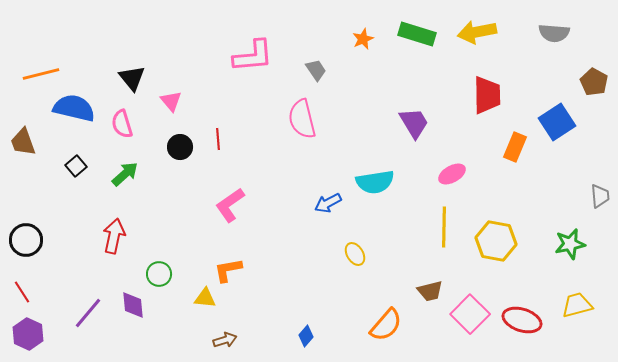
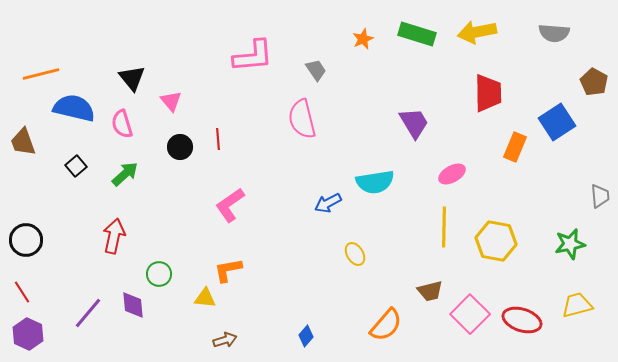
red trapezoid at (487, 95): moved 1 px right, 2 px up
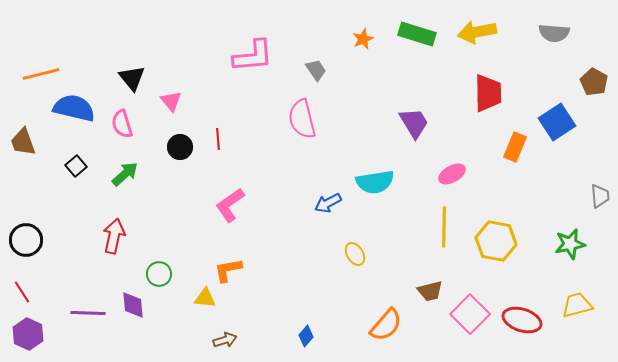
purple line at (88, 313): rotated 52 degrees clockwise
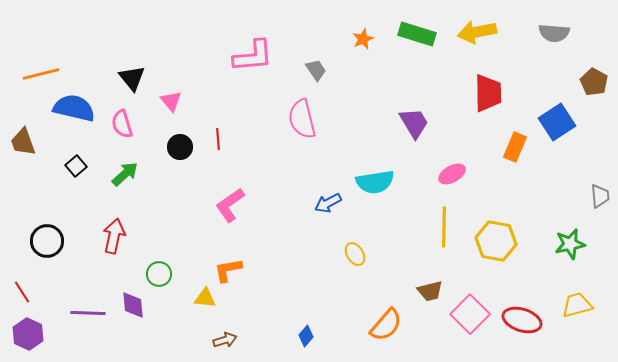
black circle at (26, 240): moved 21 px right, 1 px down
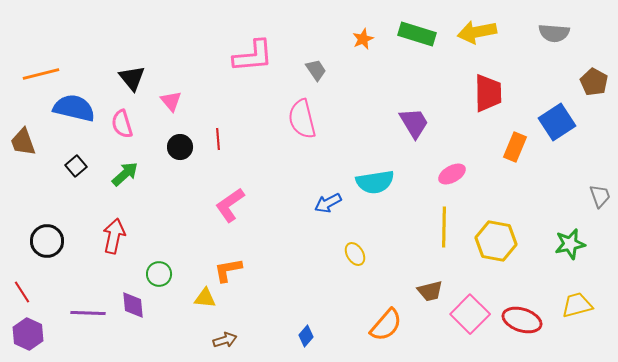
gray trapezoid at (600, 196): rotated 15 degrees counterclockwise
